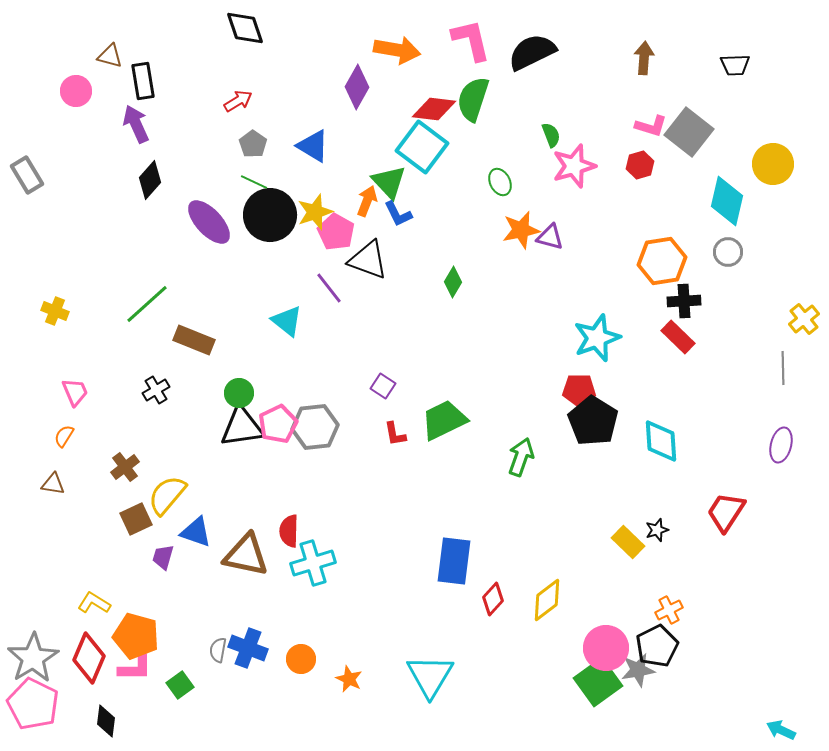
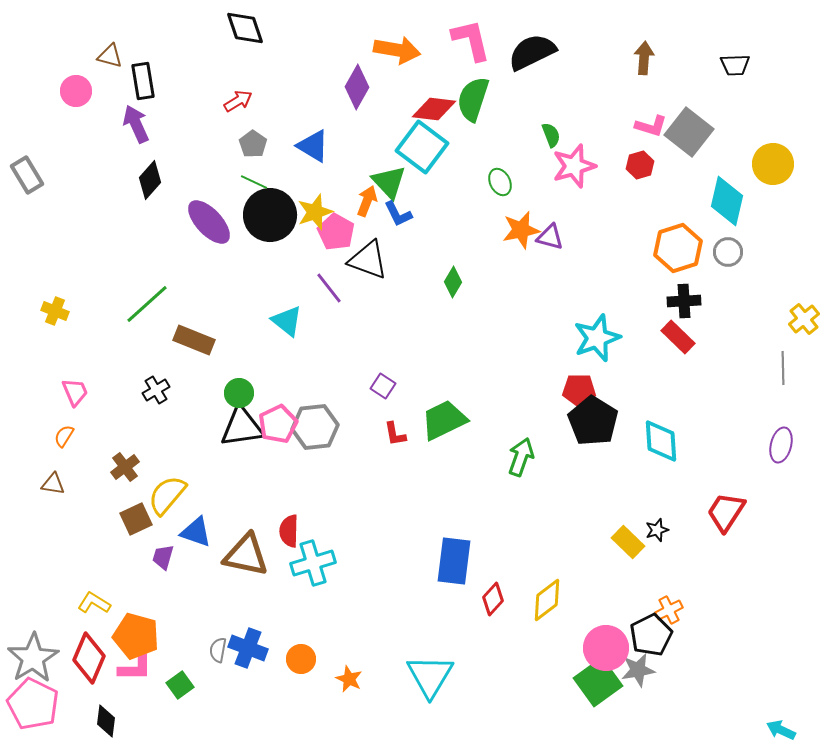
orange hexagon at (662, 261): moved 16 px right, 13 px up; rotated 9 degrees counterclockwise
black pentagon at (657, 646): moved 6 px left, 11 px up
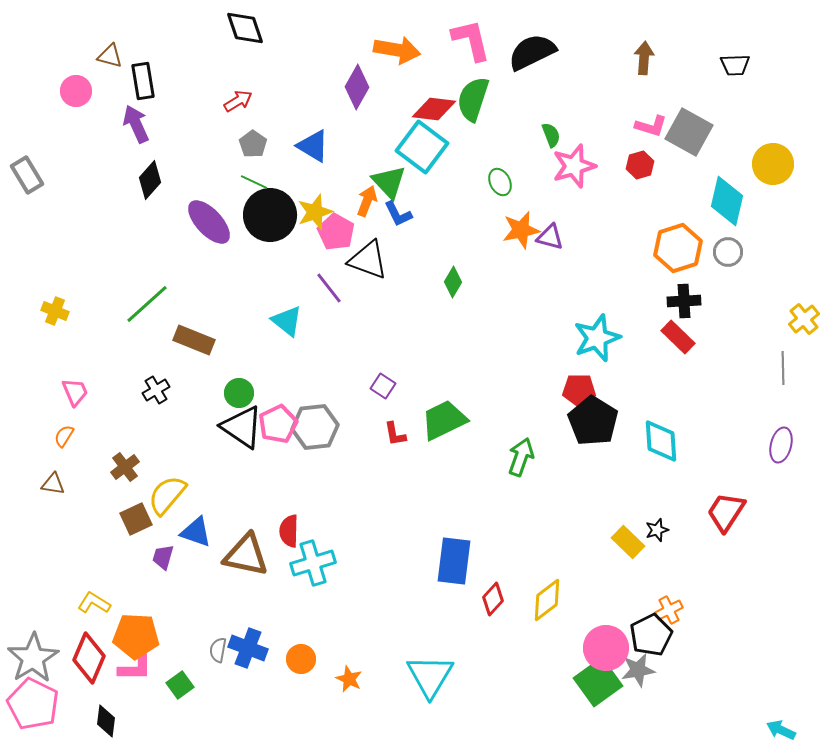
gray square at (689, 132): rotated 9 degrees counterclockwise
black triangle at (242, 427): rotated 42 degrees clockwise
orange pentagon at (136, 636): rotated 12 degrees counterclockwise
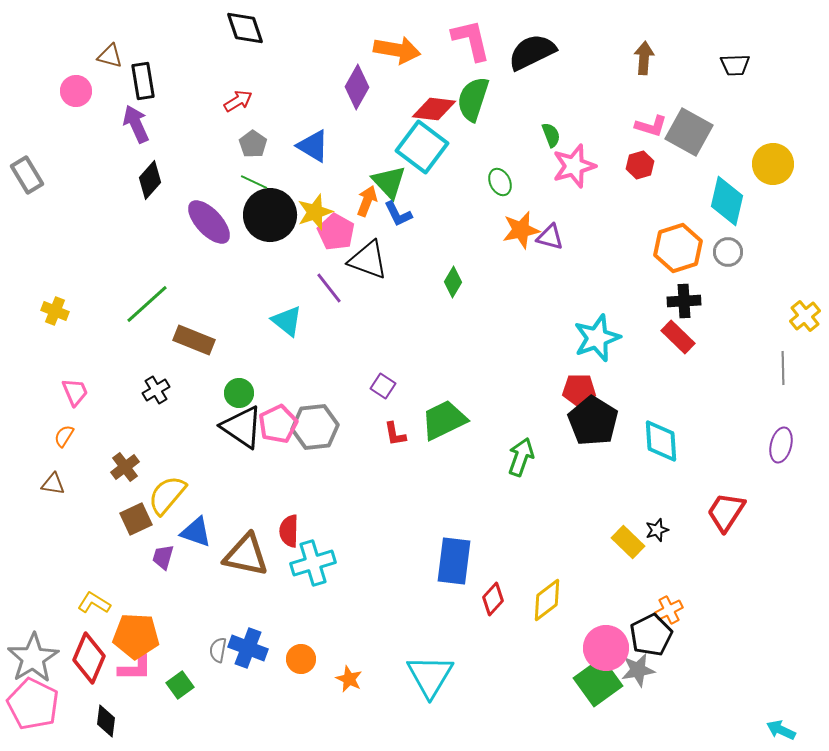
yellow cross at (804, 319): moved 1 px right, 3 px up
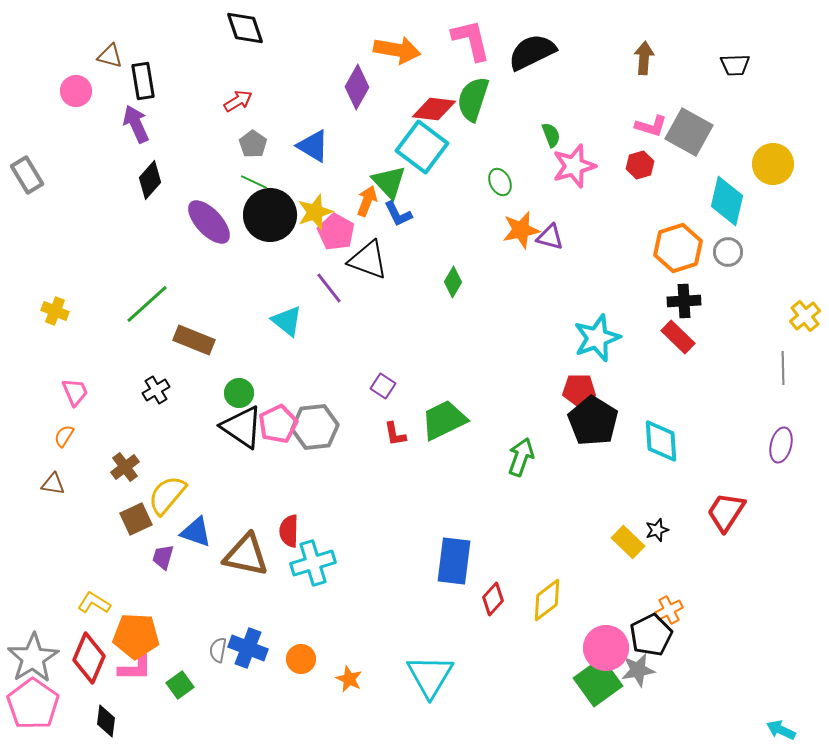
pink pentagon at (33, 704): rotated 9 degrees clockwise
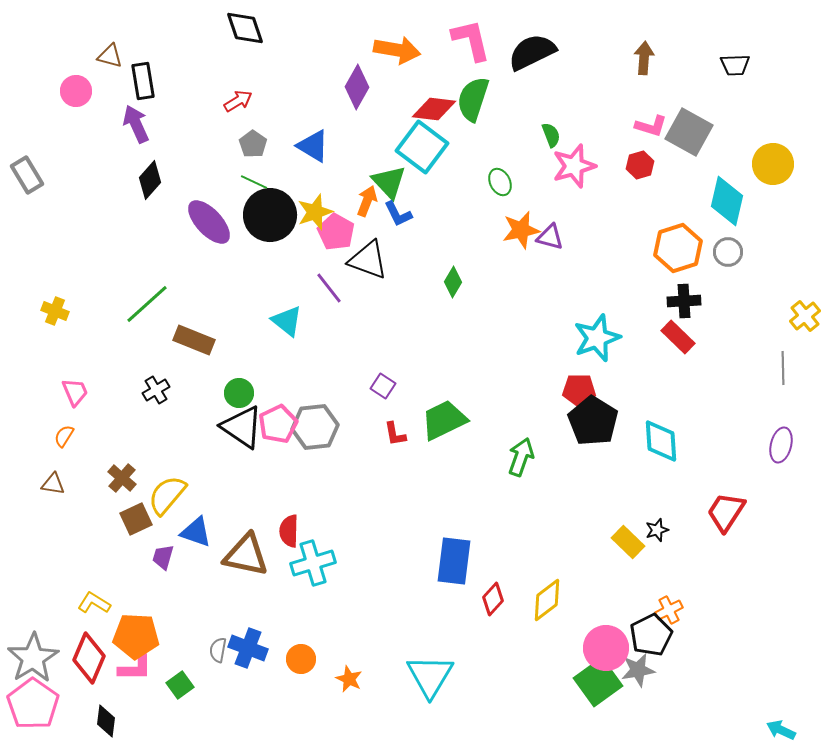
brown cross at (125, 467): moved 3 px left, 11 px down; rotated 12 degrees counterclockwise
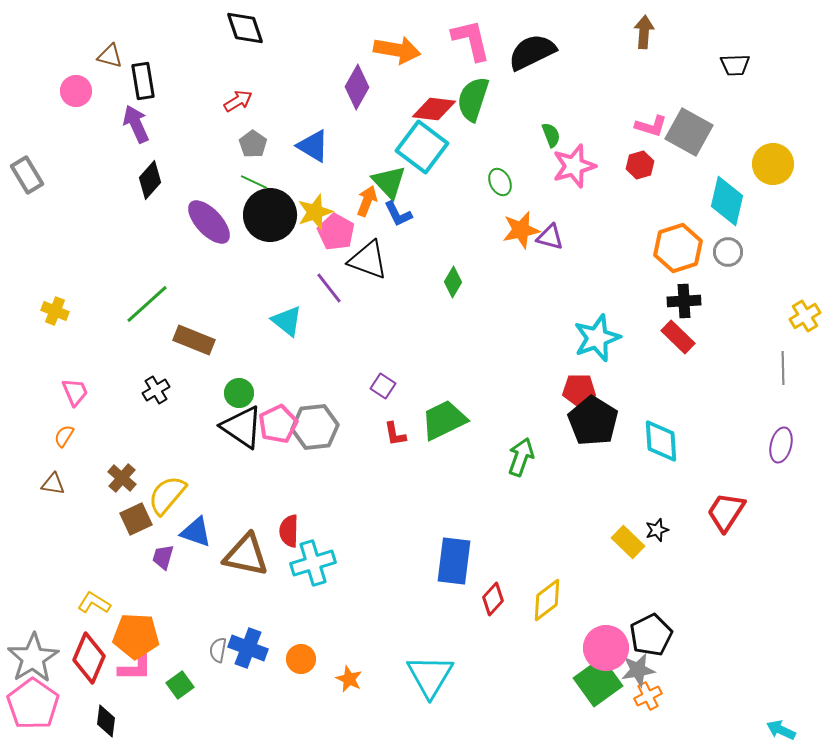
brown arrow at (644, 58): moved 26 px up
yellow cross at (805, 316): rotated 8 degrees clockwise
orange cross at (669, 610): moved 21 px left, 86 px down
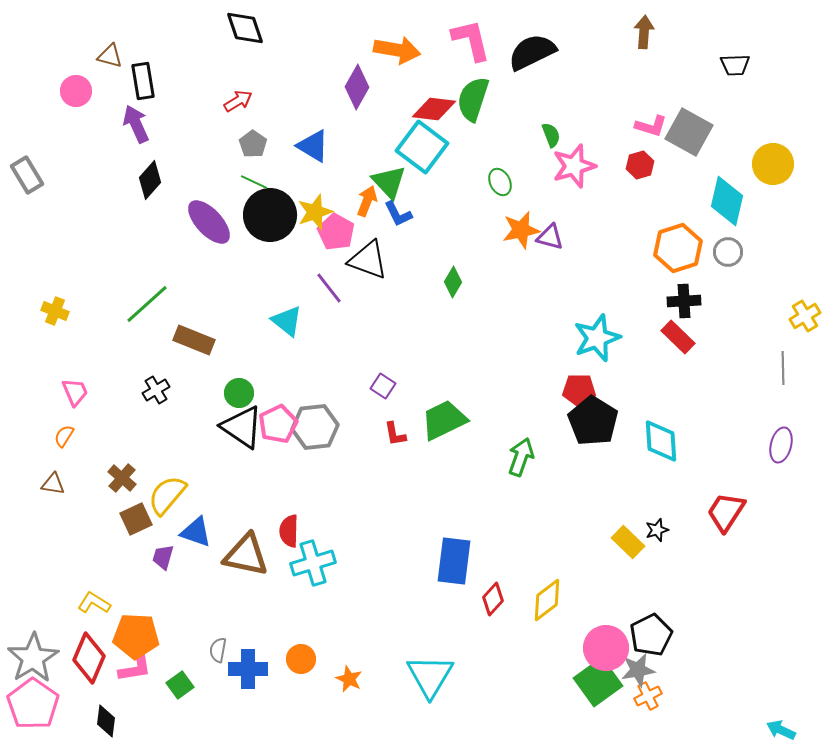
blue cross at (248, 648): moved 21 px down; rotated 21 degrees counterclockwise
pink L-shape at (135, 668): rotated 9 degrees counterclockwise
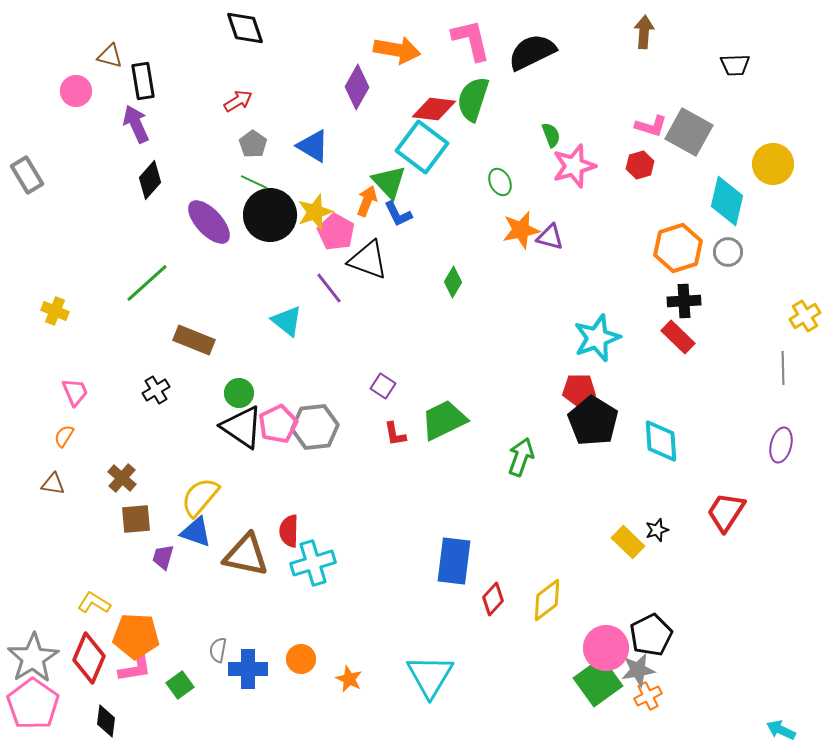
green line at (147, 304): moved 21 px up
yellow semicircle at (167, 495): moved 33 px right, 2 px down
brown square at (136, 519): rotated 20 degrees clockwise
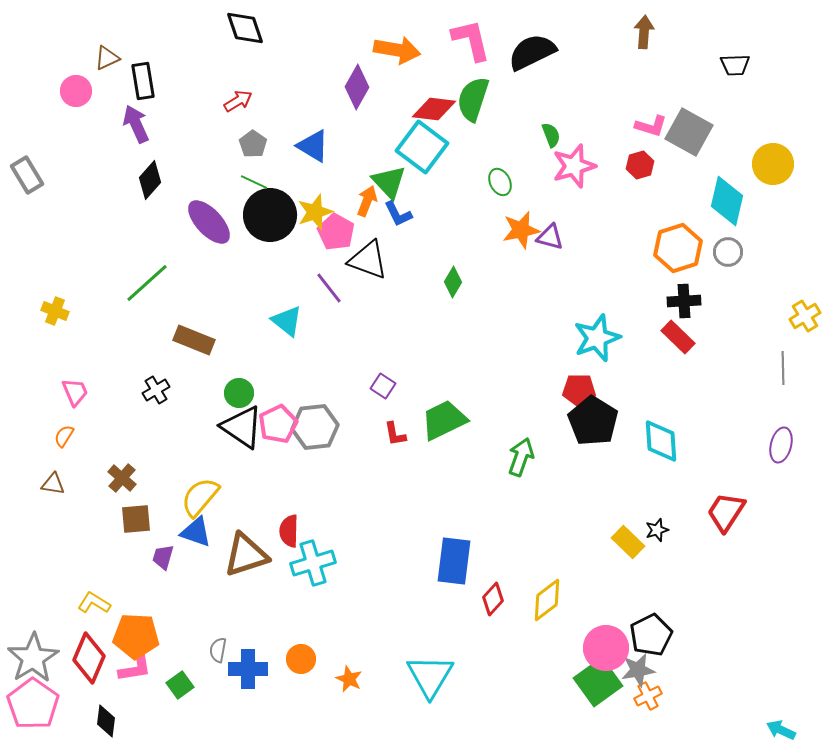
brown triangle at (110, 56): moved 3 px left, 2 px down; rotated 40 degrees counterclockwise
brown triangle at (246, 555): rotated 30 degrees counterclockwise
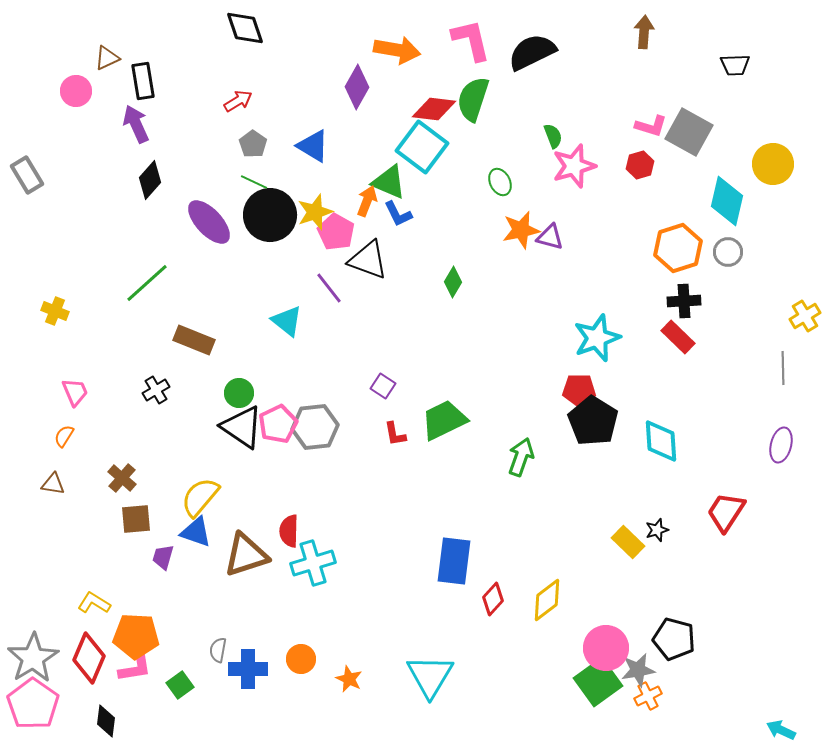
green semicircle at (551, 135): moved 2 px right, 1 px down
green triangle at (389, 182): rotated 24 degrees counterclockwise
black pentagon at (651, 635): moved 23 px right, 4 px down; rotated 30 degrees counterclockwise
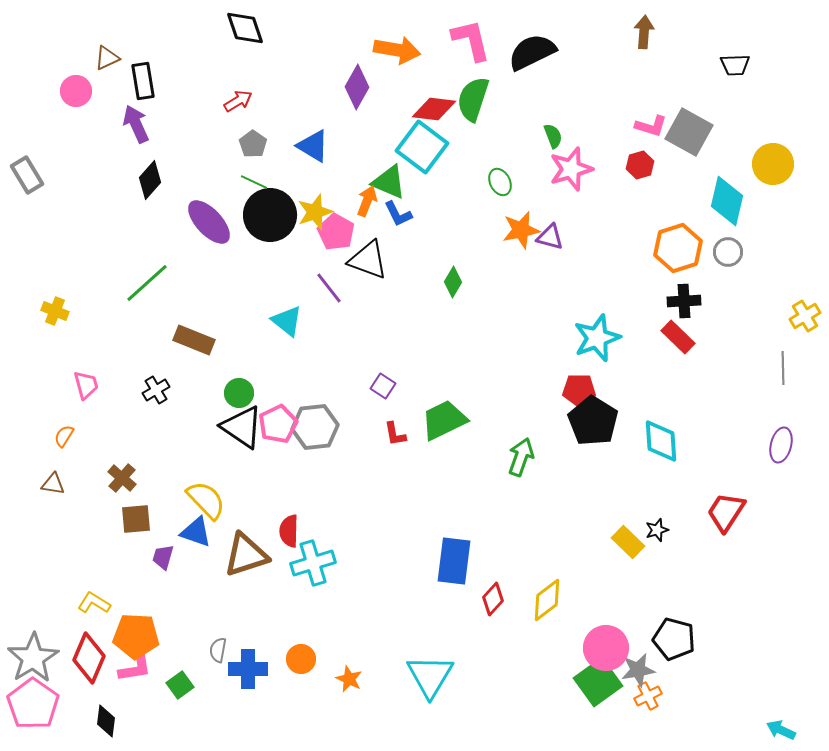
pink star at (574, 166): moved 3 px left, 3 px down
pink trapezoid at (75, 392): moved 11 px right, 7 px up; rotated 8 degrees clockwise
yellow semicircle at (200, 497): moved 6 px right, 3 px down; rotated 96 degrees clockwise
